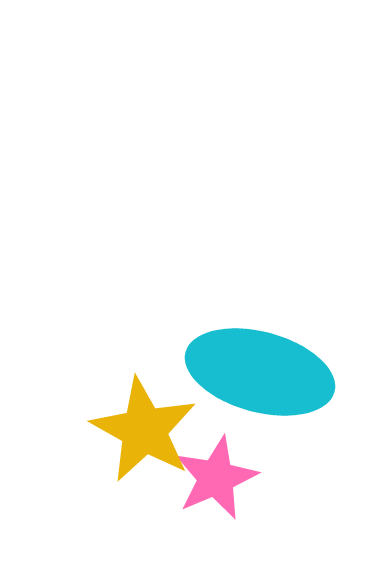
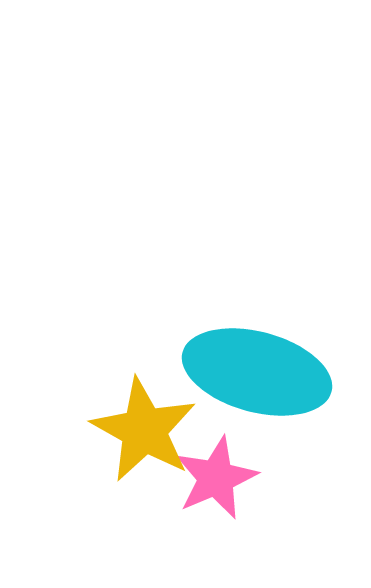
cyan ellipse: moved 3 px left
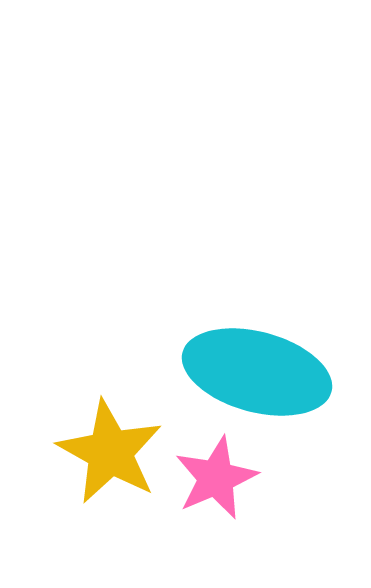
yellow star: moved 34 px left, 22 px down
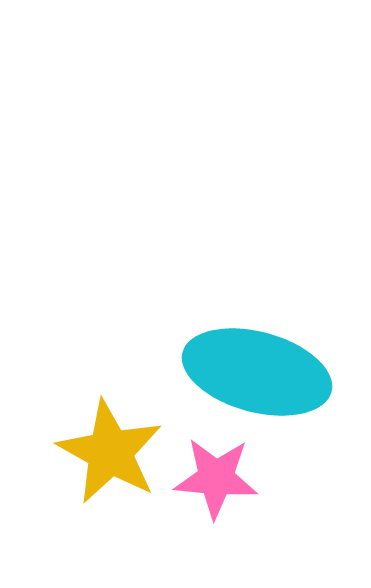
pink star: rotated 28 degrees clockwise
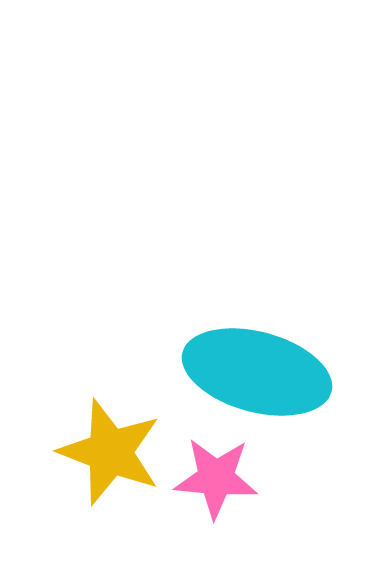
yellow star: rotated 8 degrees counterclockwise
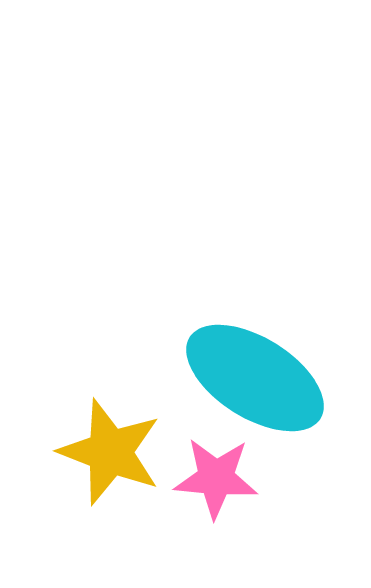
cyan ellipse: moved 2 px left, 6 px down; rotated 17 degrees clockwise
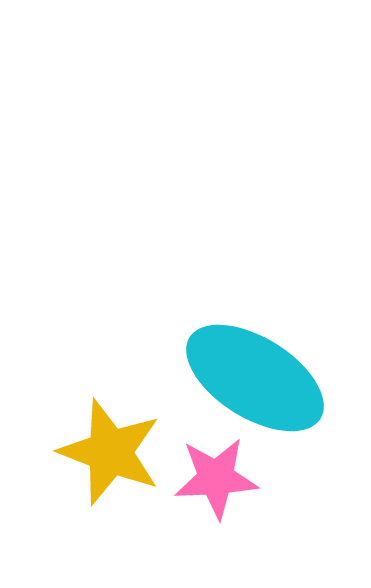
pink star: rotated 8 degrees counterclockwise
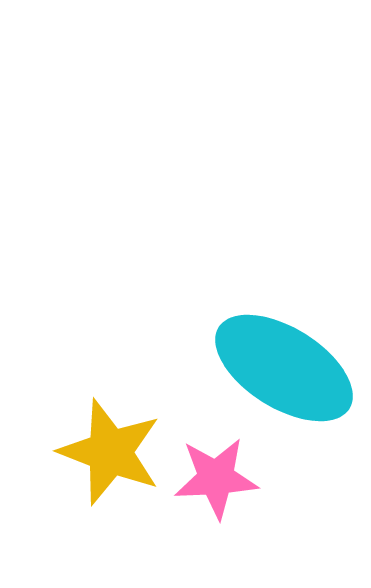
cyan ellipse: moved 29 px right, 10 px up
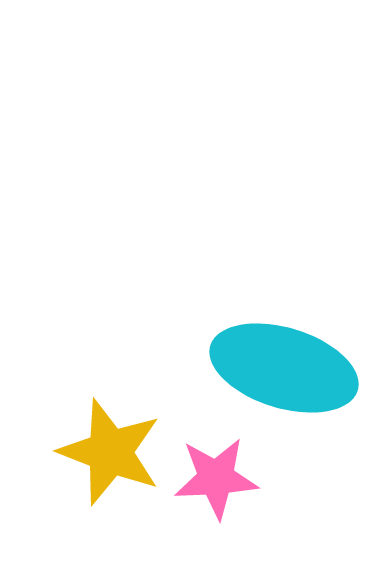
cyan ellipse: rotated 15 degrees counterclockwise
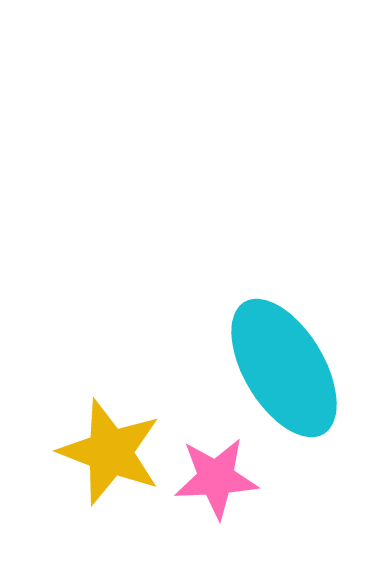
cyan ellipse: rotated 42 degrees clockwise
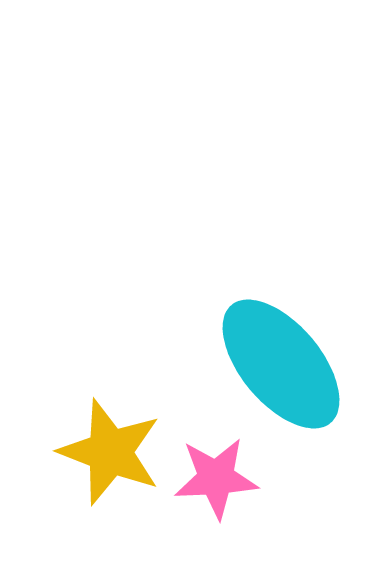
cyan ellipse: moved 3 px left, 4 px up; rotated 9 degrees counterclockwise
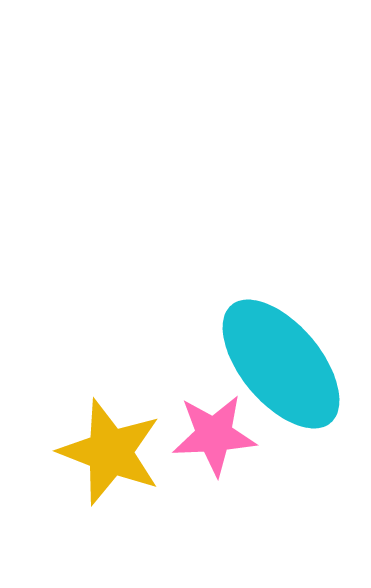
pink star: moved 2 px left, 43 px up
